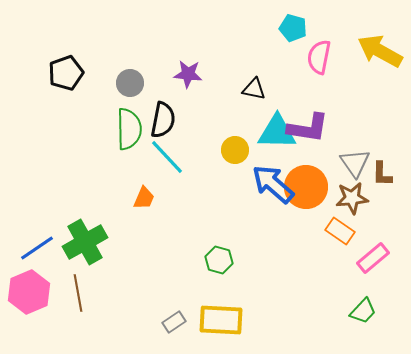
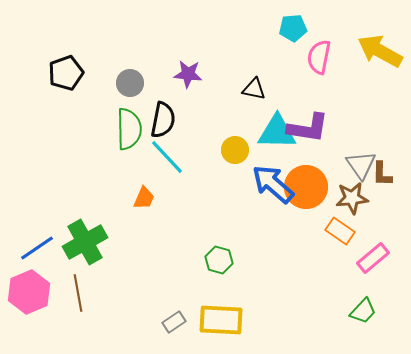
cyan pentagon: rotated 20 degrees counterclockwise
gray triangle: moved 6 px right, 2 px down
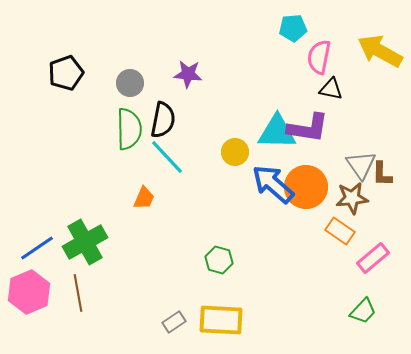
black triangle: moved 77 px right
yellow circle: moved 2 px down
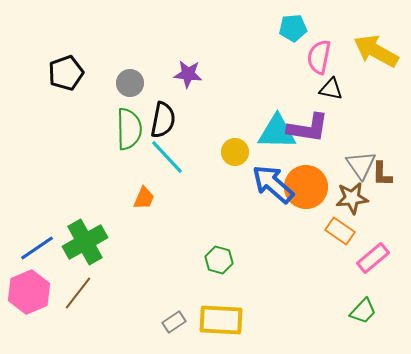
yellow arrow: moved 4 px left
brown line: rotated 48 degrees clockwise
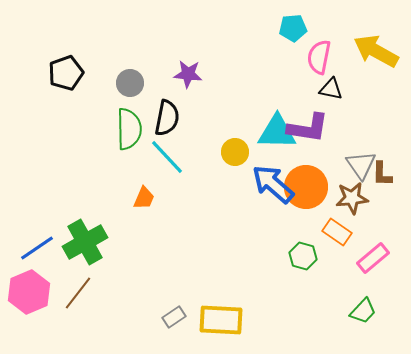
black semicircle: moved 4 px right, 2 px up
orange rectangle: moved 3 px left, 1 px down
green hexagon: moved 84 px right, 4 px up
gray rectangle: moved 5 px up
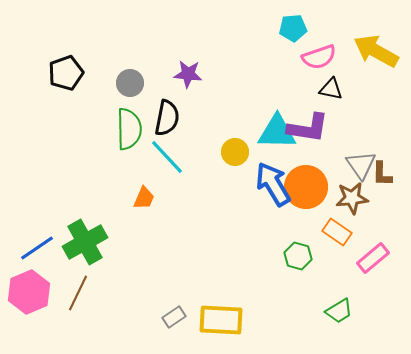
pink semicircle: rotated 120 degrees counterclockwise
blue arrow: rotated 18 degrees clockwise
green hexagon: moved 5 px left
brown line: rotated 12 degrees counterclockwise
green trapezoid: moved 24 px left; rotated 16 degrees clockwise
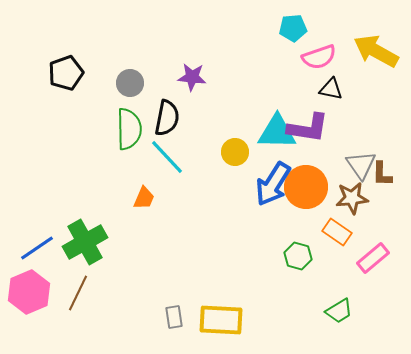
purple star: moved 4 px right, 3 px down
blue arrow: rotated 117 degrees counterclockwise
gray rectangle: rotated 65 degrees counterclockwise
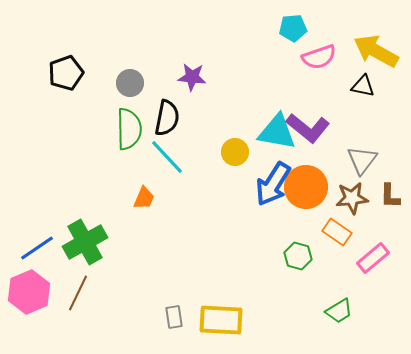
black triangle: moved 32 px right, 3 px up
purple L-shape: rotated 30 degrees clockwise
cyan triangle: rotated 9 degrees clockwise
gray triangle: moved 1 px right, 5 px up; rotated 12 degrees clockwise
brown L-shape: moved 8 px right, 22 px down
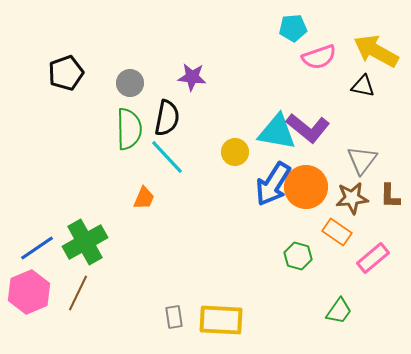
green trapezoid: rotated 24 degrees counterclockwise
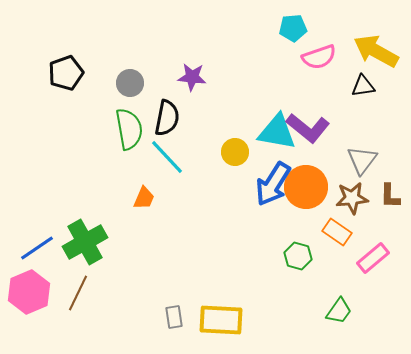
black triangle: rotated 20 degrees counterclockwise
green semicircle: rotated 9 degrees counterclockwise
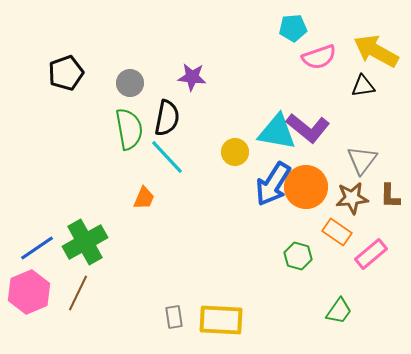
pink rectangle: moved 2 px left, 4 px up
